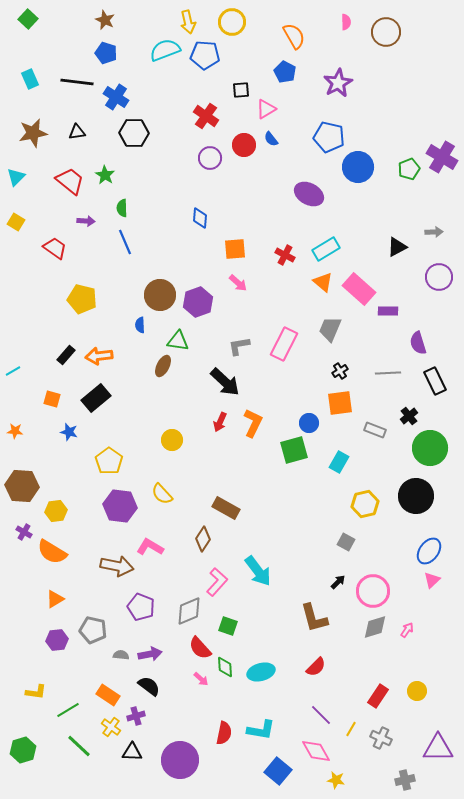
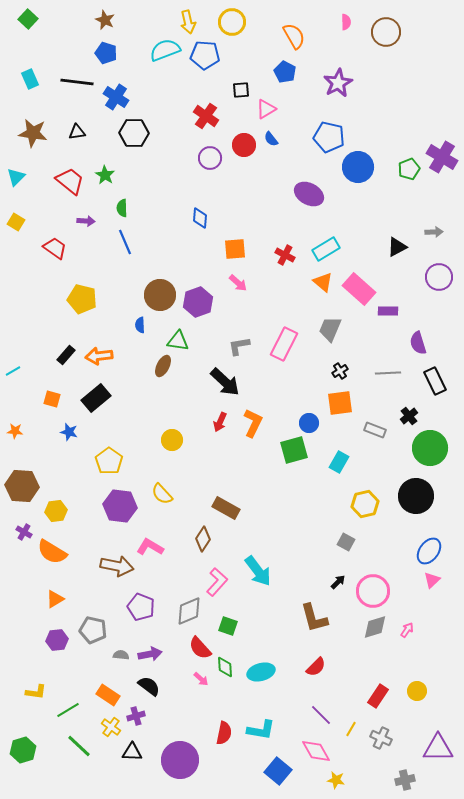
brown star at (33, 133): rotated 20 degrees clockwise
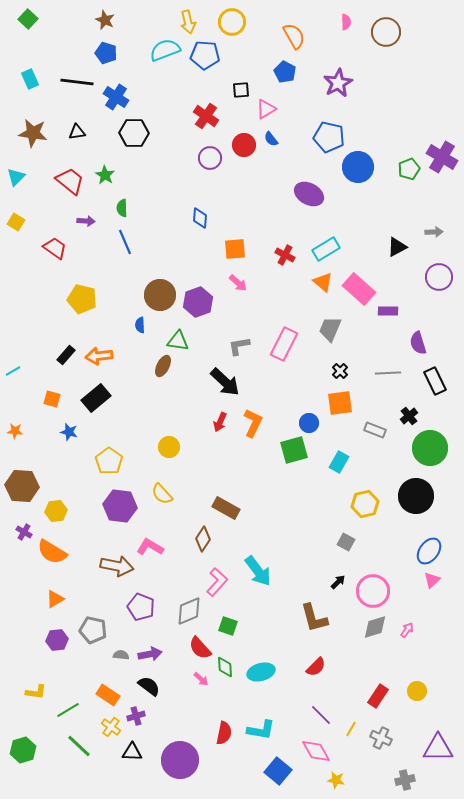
black cross at (340, 371): rotated 14 degrees counterclockwise
yellow circle at (172, 440): moved 3 px left, 7 px down
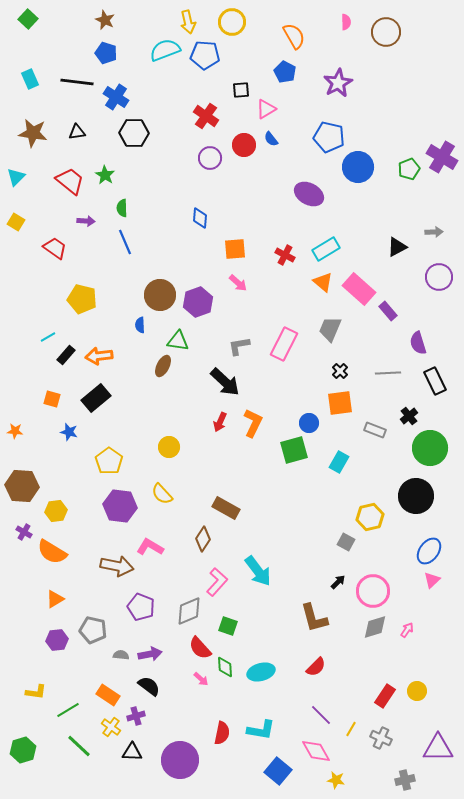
purple rectangle at (388, 311): rotated 48 degrees clockwise
cyan line at (13, 371): moved 35 px right, 34 px up
yellow hexagon at (365, 504): moved 5 px right, 13 px down
red rectangle at (378, 696): moved 7 px right
red semicircle at (224, 733): moved 2 px left
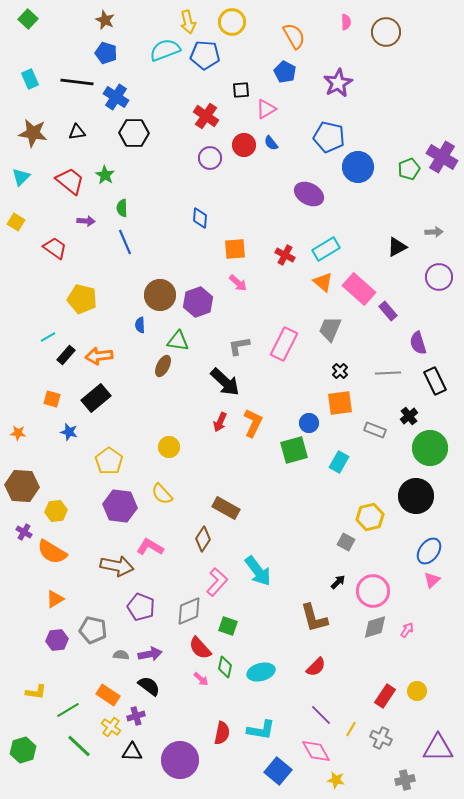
blue semicircle at (271, 139): moved 4 px down
cyan triangle at (16, 177): moved 5 px right
orange star at (15, 431): moved 3 px right, 2 px down
green diamond at (225, 667): rotated 15 degrees clockwise
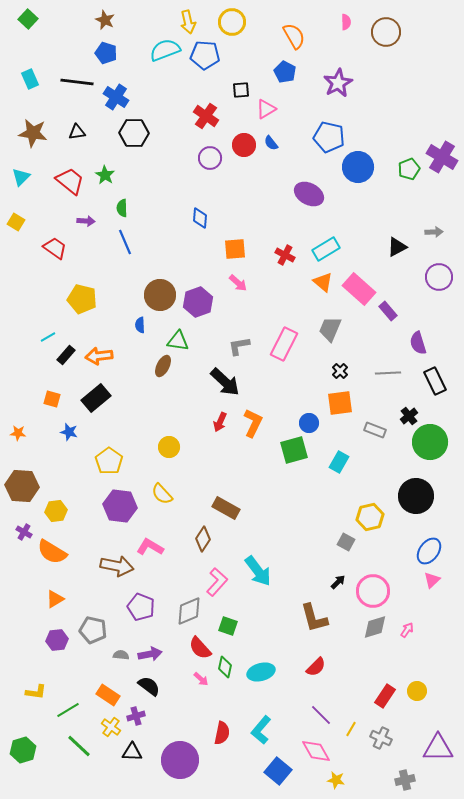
green circle at (430, 448): moved 6 px up
cyan L-shape at (261, 730): rotated 120 degrees clockwise
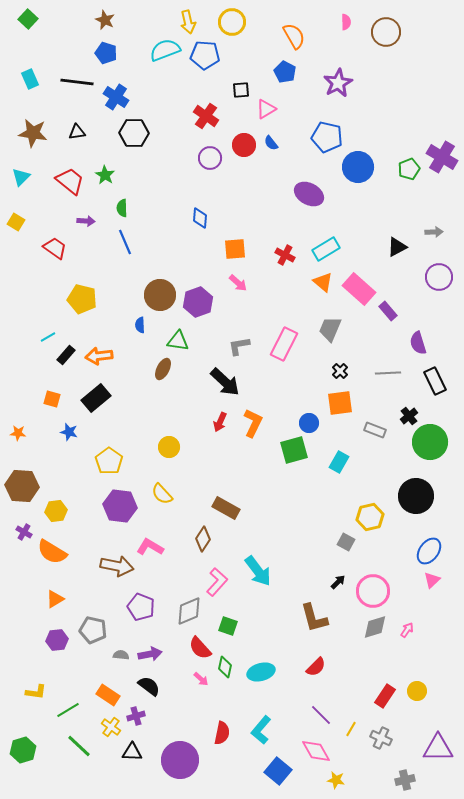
blue pentagon at (329, 137): moved 2 px left
brown ellipse at (163, 366): moved 3 px down
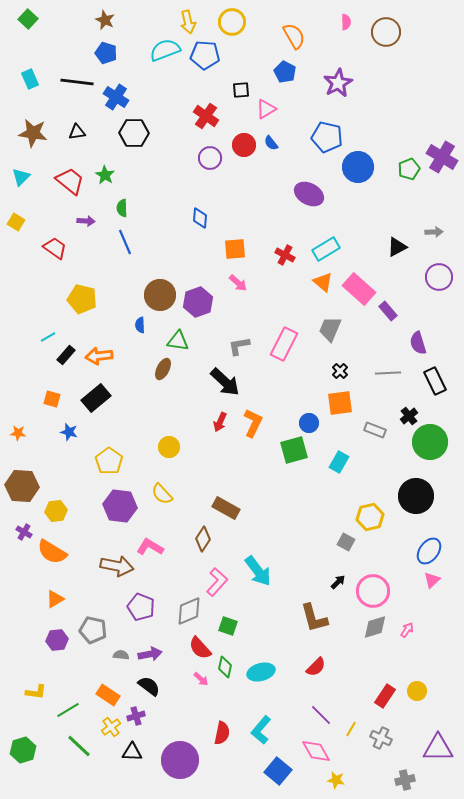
yellow cross at (111, 727): rotated 18 degrees clockwise
